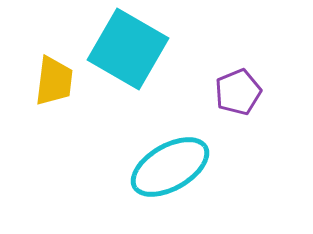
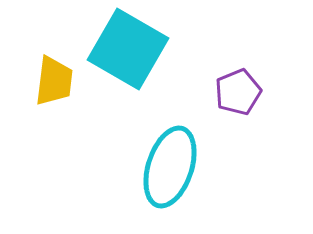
cyan ellipse: rotated 42 degrees counterclockwise
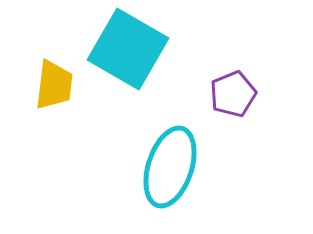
yellow trapezoid: moved 4 px down
purple pentagon: moved 5 px left, 2 px down
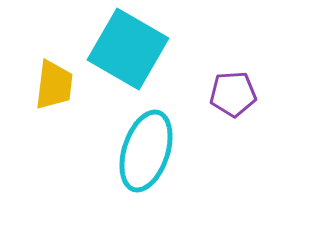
purple pentagon: rotated 18 degrees clockwise
cyan ellipse: moved 24 px left, 16 px up
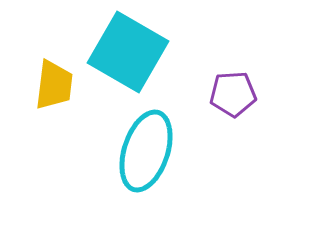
cyan square: moved 3 px down
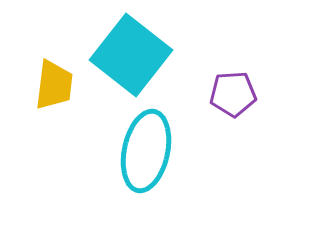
cyan square: moved 3 px right, 3 px down; rotated 8 degrees clockwise
cyan ellipse: rotated 6 degrees counterclockwise
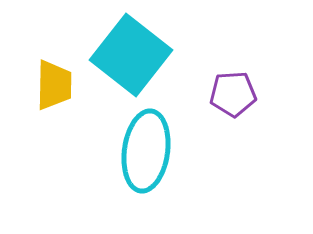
yellow trapezoid: rotated 6 degrees counterclockwise
cyan ellipse: rotated 4 degrees counterclockwise
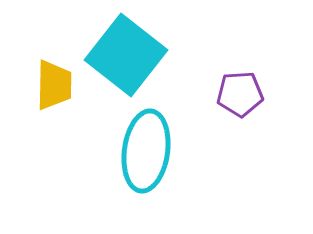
cyan square: moved 5 px left
purple pentagon: moved 7 px right
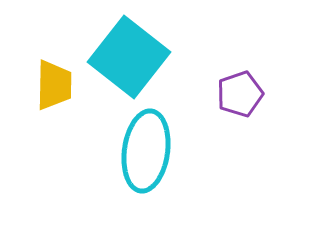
cyan square: moved 3 px right, 2 px down
purple pentagon: rotated 15 degrees counterclockwise
